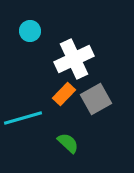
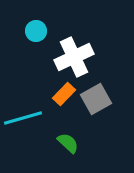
cyan circle: moved 6 px right
white cross: moved 2 px up
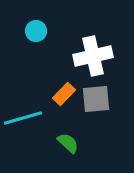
white cross: moved 19 px right, 1 px up; rotated 12 degrees clockwise
gray square: rotated 24 degrees clockwise
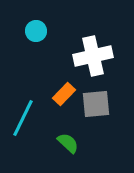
gray square: moved 5 px down
cyan line: rotated 48 degrees counterclockwise
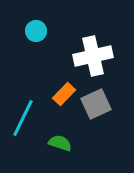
gray square: rotated 20 degrees counterclockwise
green semicircle: moved 8 px left; rotated 25 degrees counterclockwise
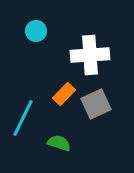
white cross: moved 3 px left, 1 px up; rotated 9 degrees clockwise
green semicircle: moved 1 px left
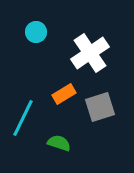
cyan circle: moved 1 px down
white cross: moved 2 px up; rotated 30 degrees counterclockwise
orange rectangle: rotated 15 degrees clockwise
gray square: moved 4 px right, 3 px down; rotated 8 degrees clockwise
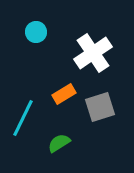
white cross: moved 3 px right
green semicircle: rotated 50 degrees counterclockwise
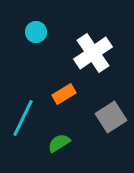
gray square: moved 11 px right, 10 px down; rotated 16 degrees counterclockwise
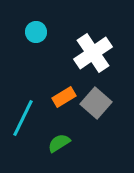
orange rectangle: moved 3 px down
gray square: moved 15 px left, 14 px up; rotated 16 degrees counterclockwise
